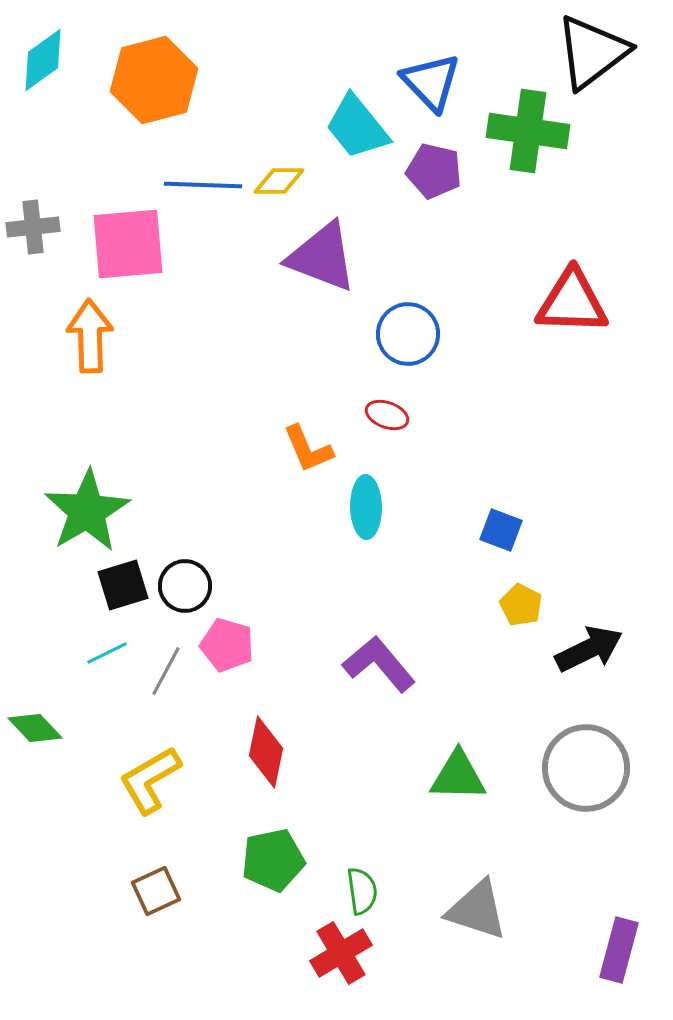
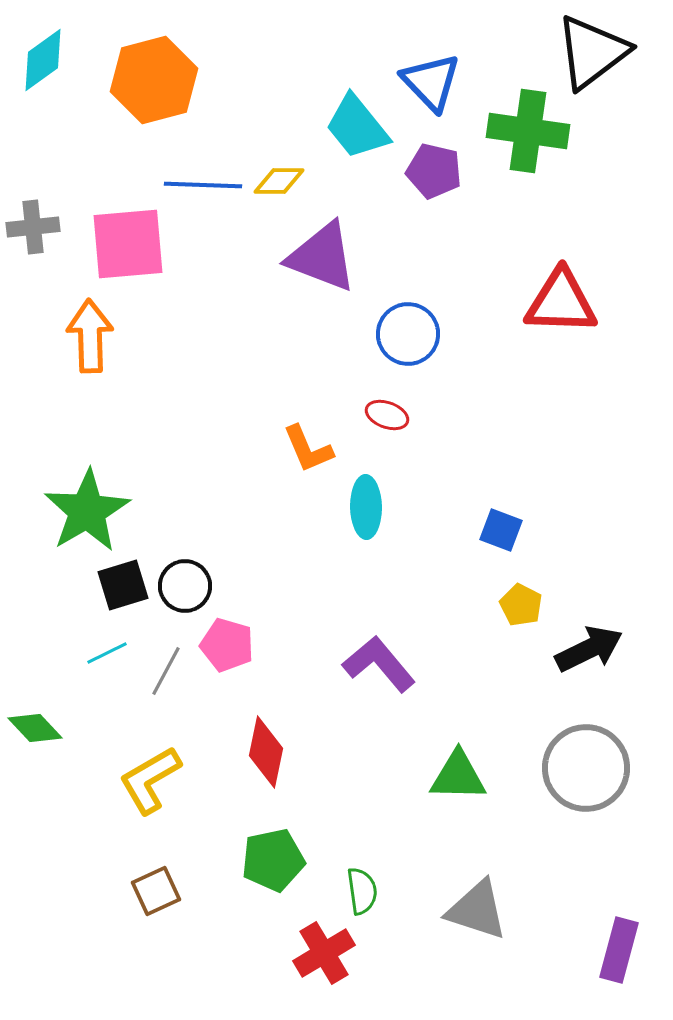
red triangle: moved 11 px left
red cross: moved 17 px left
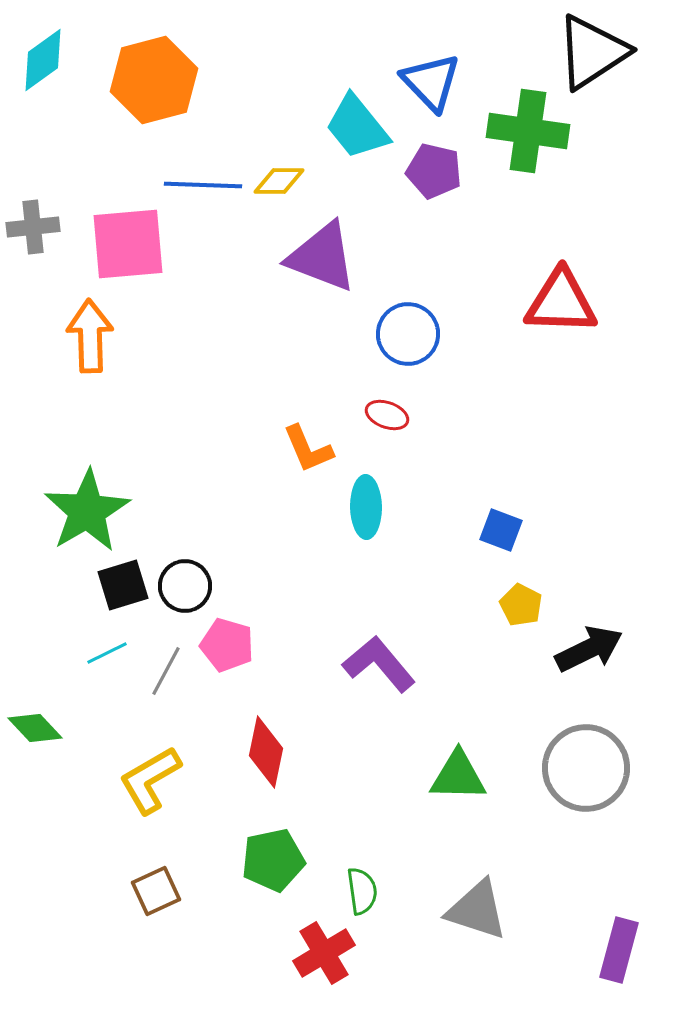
black triangle: rotated 4 degrees clockwise
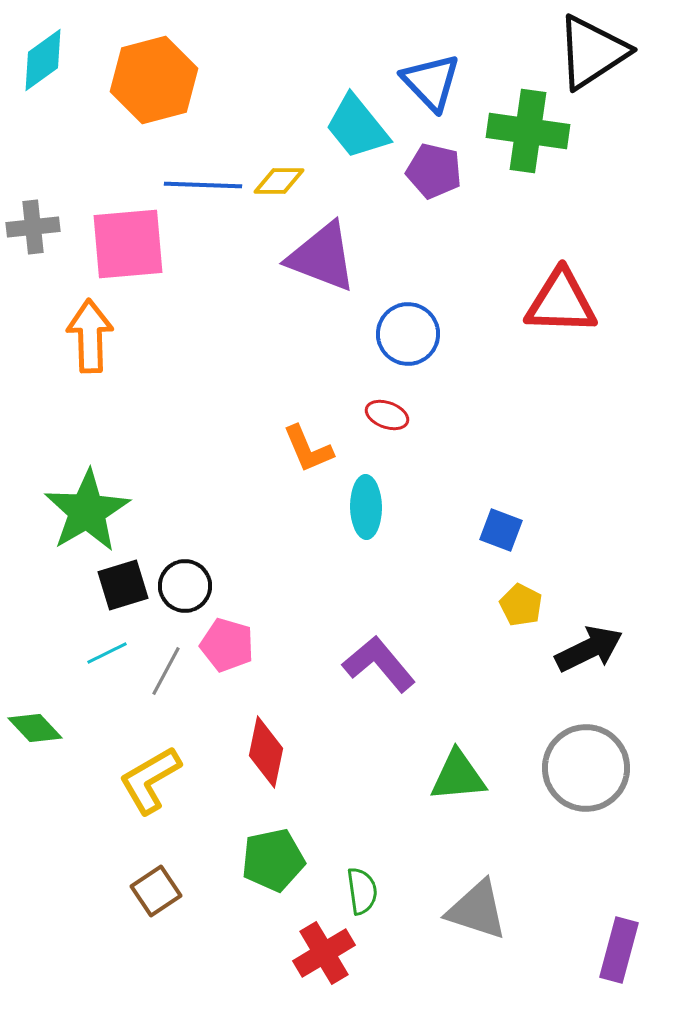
green triangle: rotated 6 degrees counterclockwise
brown square: rotated 9 degrees counterclockwise
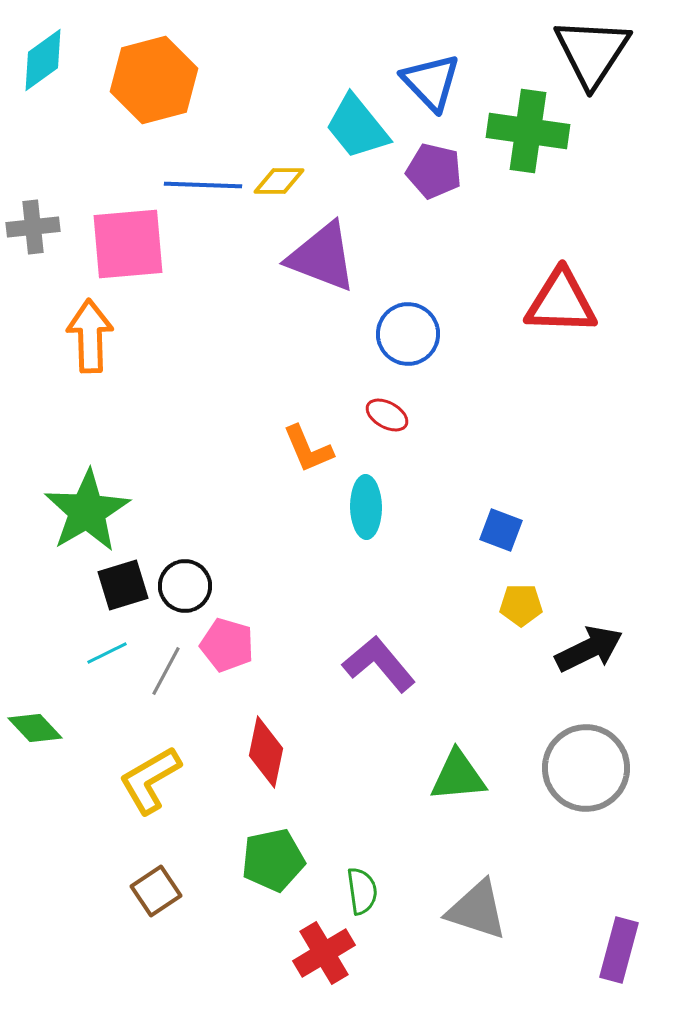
black triangle: rotated 24 degrees counterclockwise
red ellipse: rotated 9 degrees clockwise
yellow pentagon: rotated 27 degrees counterclockwise
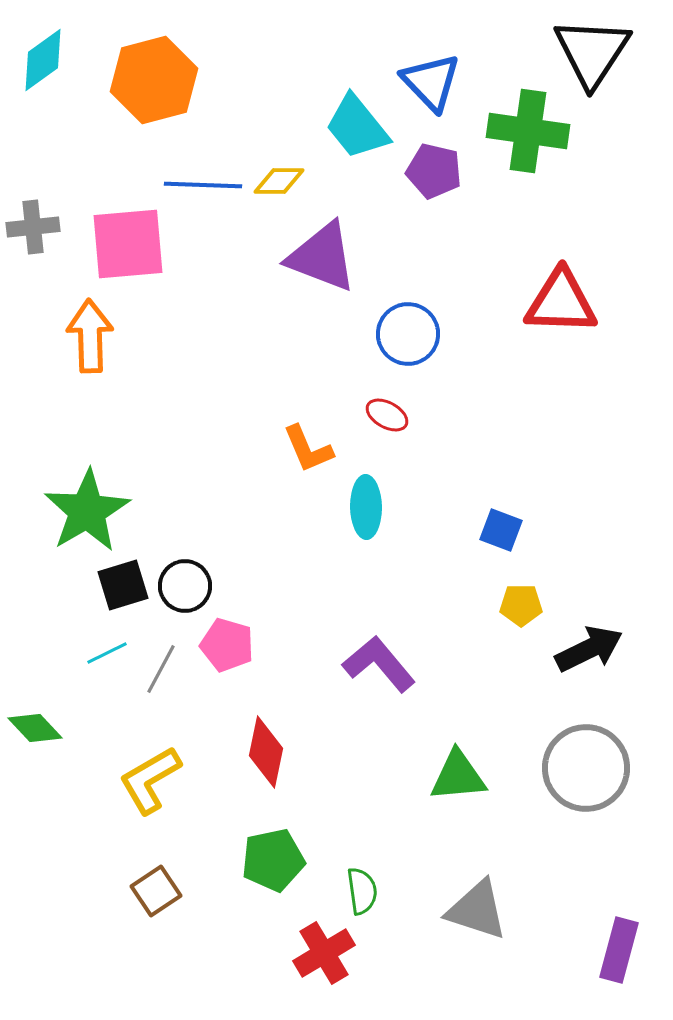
gray line: moved 5 px left, 2 px up
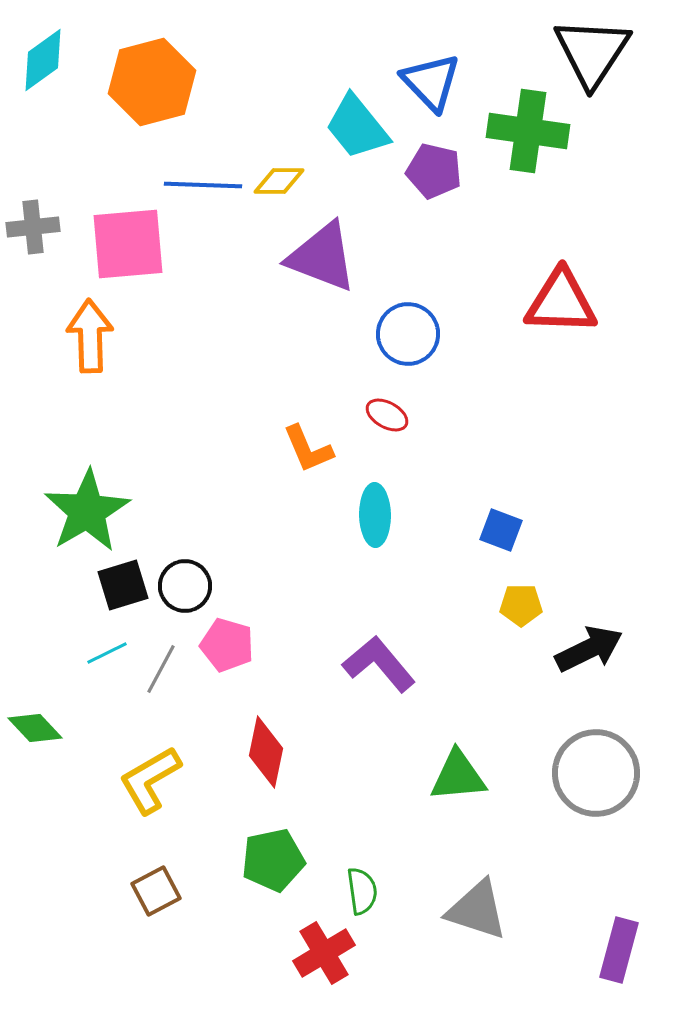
orange hexagon: moved 2 px left, 2 px down
cyan ellipse: moved 9 px right, 8 px down
gray circle: moved 10 px right, 5 px down
brown square: rotated 6 degrees clockwise
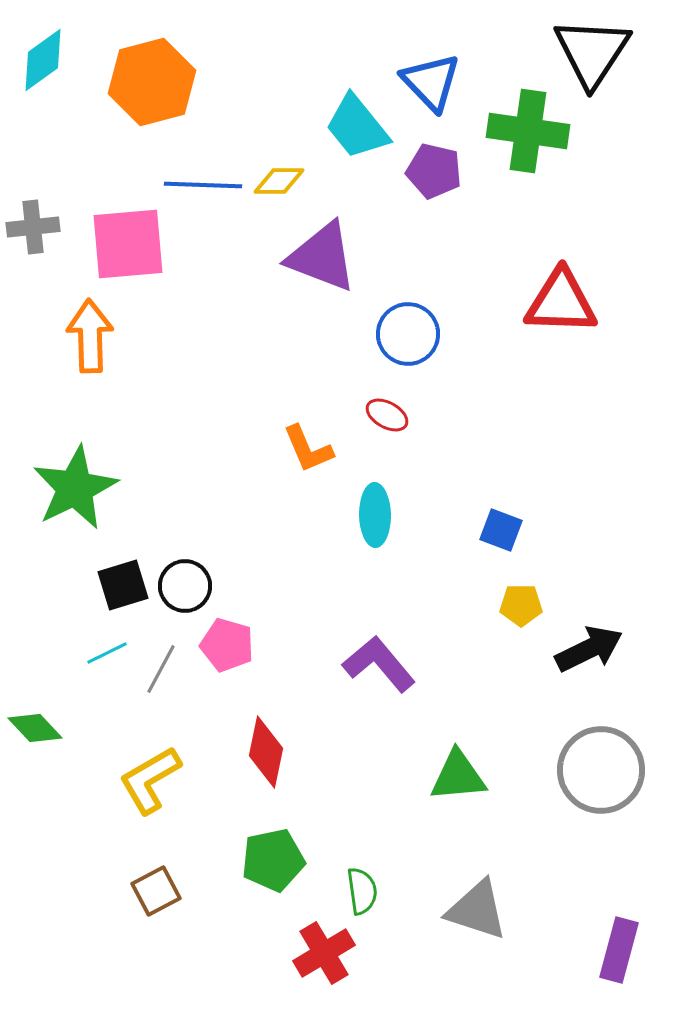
green star: moved 12 px left, 23 px up; rotated 4 degrees clockwise
gray circle: moved 5 px right, 3 px up
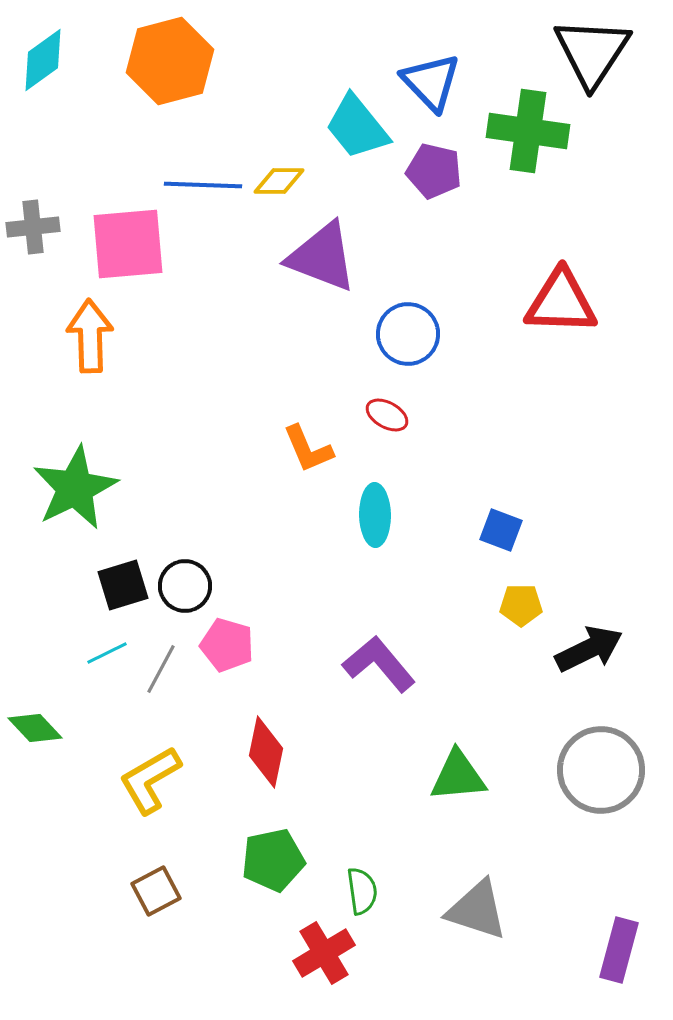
orange hexagon: moved 18 px right, 21 px up
